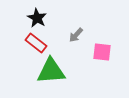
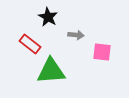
black star: moved 11 px right, 1 px up
gray arrow: rotated 126 degrees counterclockwise
red rectangle: moved 6 px left, 1 px down
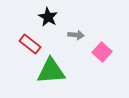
pink square: rotated 36 degrees clockwise
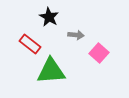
black star: moved 1 px right
pink square: moved 3 px left, 1 px down
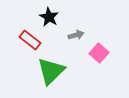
gray arrow: rotated 21 degrees counterclockwise
red rectangle: moved 4 px up
green triangle: rotated 40 degrees counterclockwise
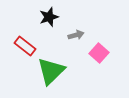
black star: rotated 24 degrees clockwise
red rectangle: moved 5 px left, 6 px down
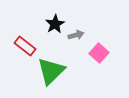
black star: moved 6 px right, 7 px down; rotated 12 degrees counterclockwise
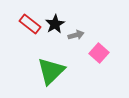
red rectangle: moved 5 px right, 22 px up
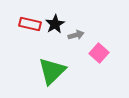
red rectangle: rotated 25 degrees counterclockwise
green triangle: moved 1 px right
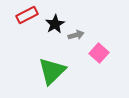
red rectangle: moved 3 px left, 9 px up; rotated 40 degrees counterclockwise
